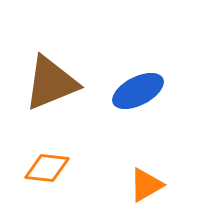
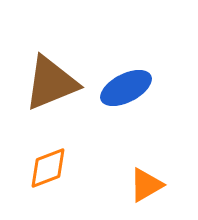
blue ellipse: moved 12 px left, 3 px up
orange diamond: moved 1 px right; rotated 27 degrees counterclockwise
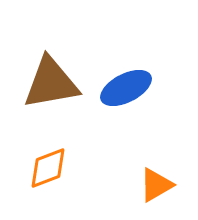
brown triangle: rotated 12 degrees clockwise
orange triangle: moved 10 px right
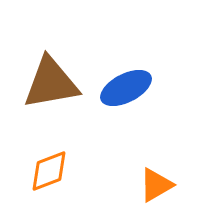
orange diamond: moved 1 px right, 3 px down
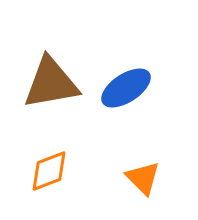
blue ellipse: rotated 6 degrees counterclockwise
orange triangle: moved 13 px left, 7 px up; rotated 45 degrees counterclockwise
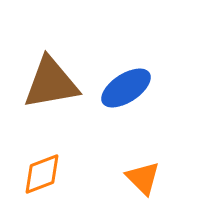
orange diamond: moved 7 px left, 3 px down
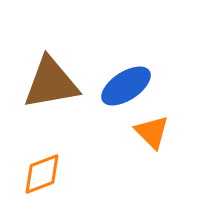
blue ellipse: moved 2 px up
orange triangle: moved 9 px right, 46 px up
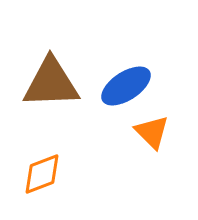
brown triangle: rotated 8 degrees clockwise
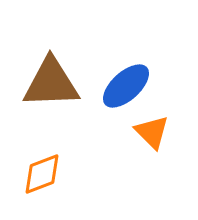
blue ellipse: rotated 9 degrees counterclockwise
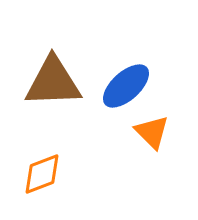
brown triangle: moved 2 px right, 1 px up
